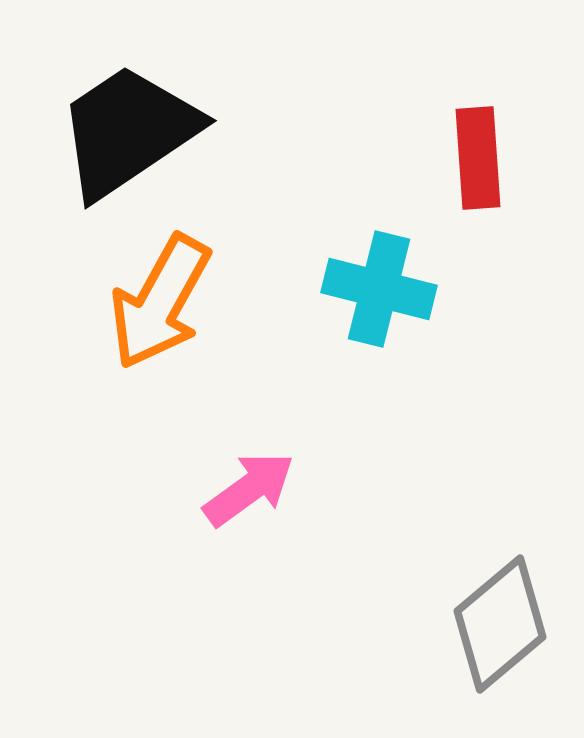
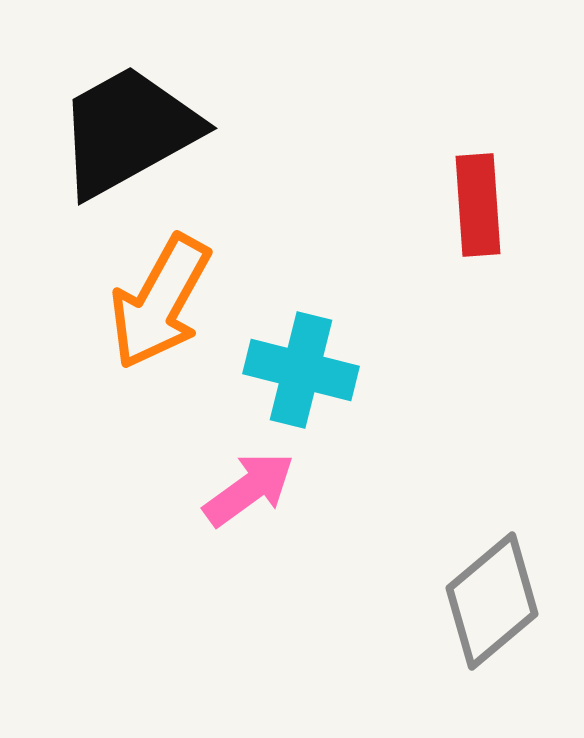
black trapezoid: rotated 5 degrees clockwise
red rectangle: moved 47 px down
cyan cross: moved 78 px left, 81 px down
gray diamond: moved 8 px left, 23 px up
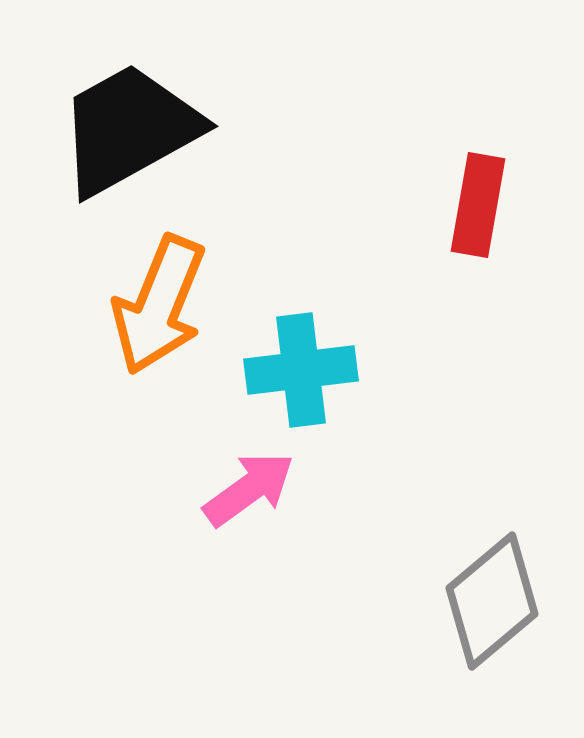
black trapezoid: moved 1 px right, 2 px up
red rectangle: rotated 14 degrees clockwise
orange arrow: moved 1 px left, 3 px down; rotated 7 degrees counterclockwise
cyan cross: rotated 21 degrees counterclockwise
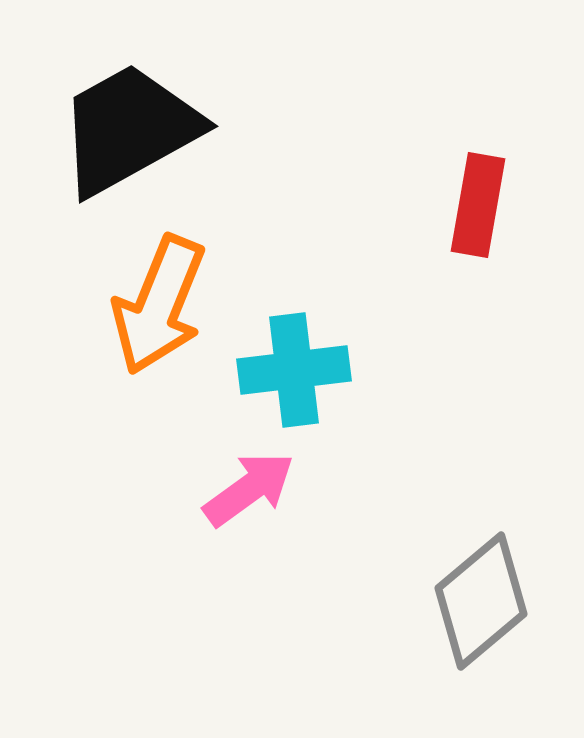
cyan cross: moved 7 px left
gray diamond: moved 11 px left
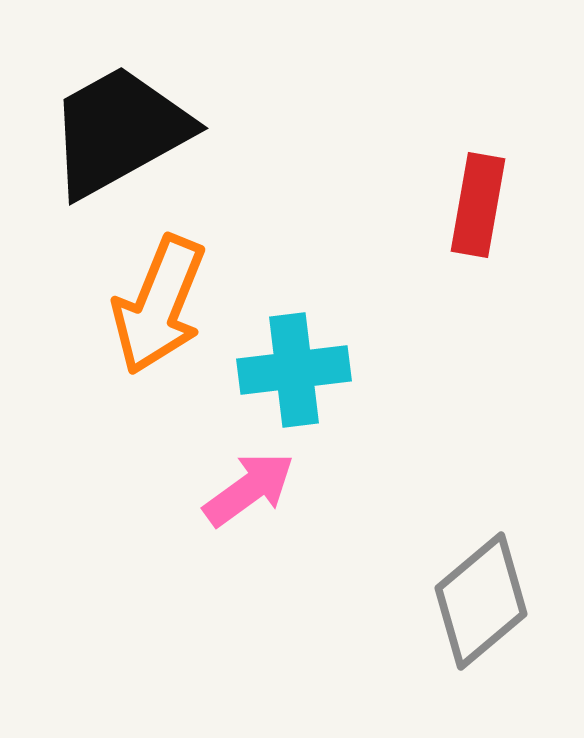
black trapezoid: moved 10 px left, 2 px down
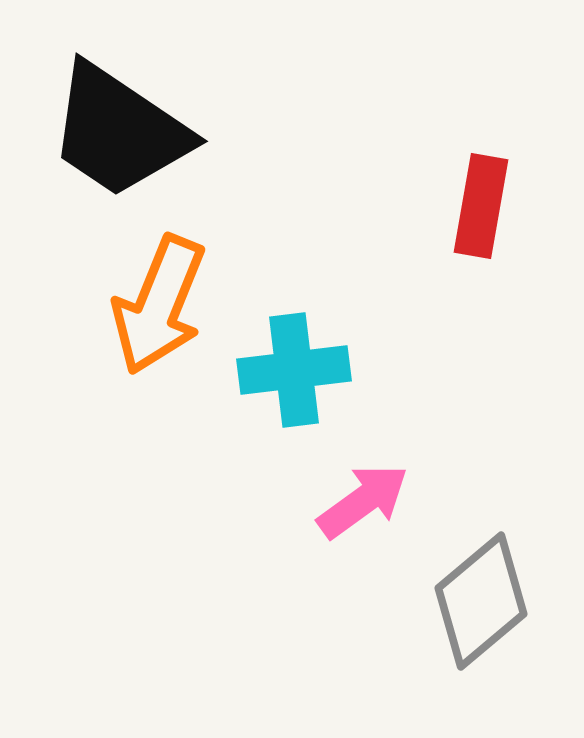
black trapezoid: rotated 117 degrees counterclockwise
red rectangle: moved 3 px right, 1 px down
pink arrow: moved 114 px right, 12 px down
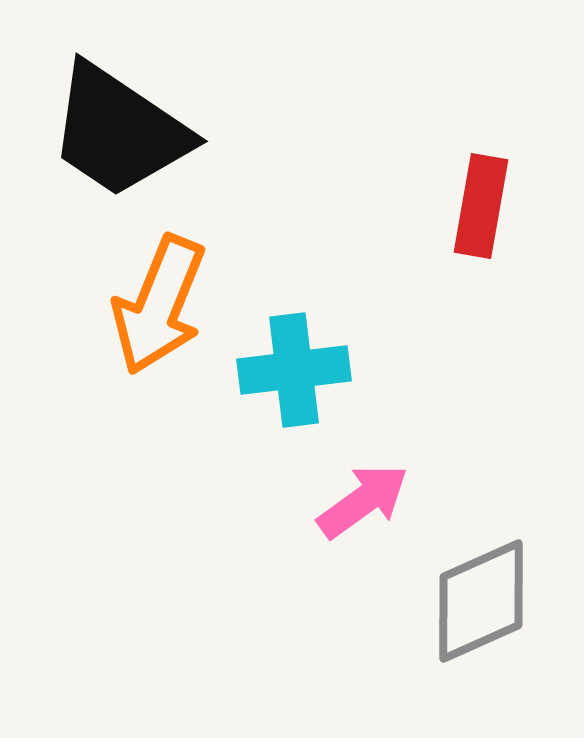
gray diamond: rotated 16 degrees clockwise
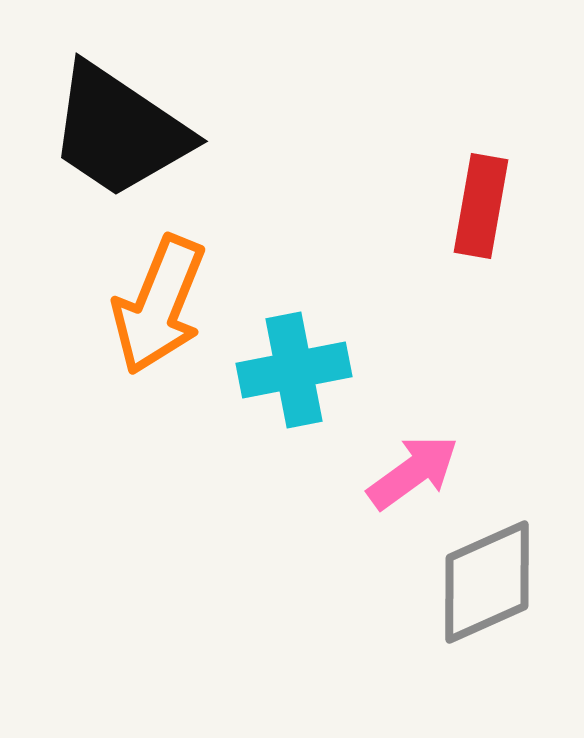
cyan cross: rotated 4 degrees counterclockwise
pink arrow: moved 50 px right, 29 px up
gray diamond: moved 6 px right, 19 px up
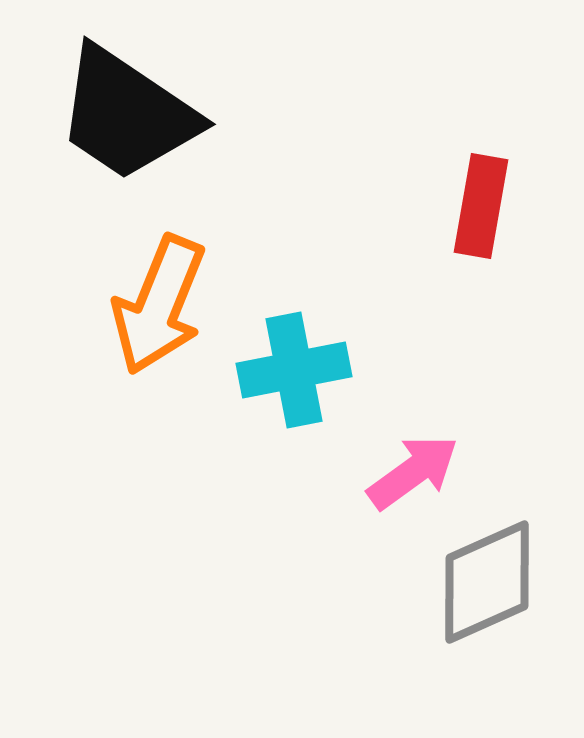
black trapezoid: moved 8 px right, 17 px up
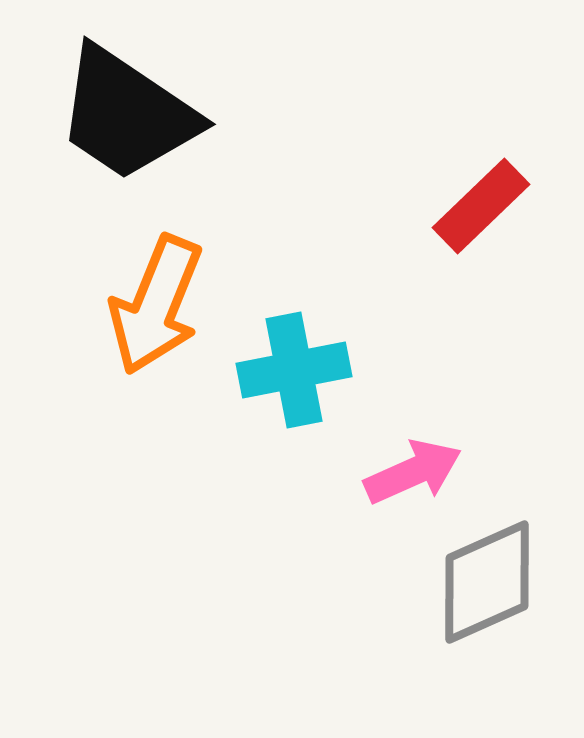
red rectangle: rotated 36 degrees clockwise
orange arrow: moved 3 px left
pink arrow: rotated 12 degrees clockwise
